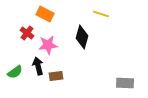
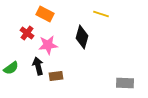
green semicircle: moved 4 px left, 4 px up
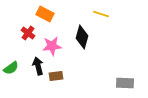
red cross: moved 1 px right
pink star: moved 4 px right, 1 px down
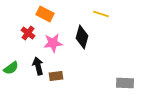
pink star: moved 1 px right, 3 px up
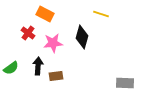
black arrow: rotated 18 degrees clockwise
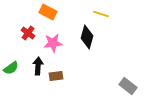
orange rectangle: moved 3 px right, 2 px up
black diamond: moved 5 px right
gray rectangle: moved 3 px right, 3 px down; rotated 36 degrees clockwise
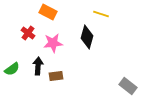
green semicircle: moved 1 px right, 1 px down
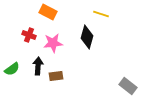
red cross: moved 1 px right, 2 px down; rotated 16 degrees counterclockwise
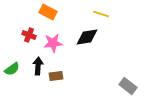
black diamond: rotated 65 degrees clockwise
